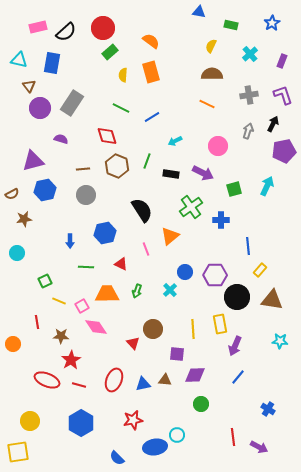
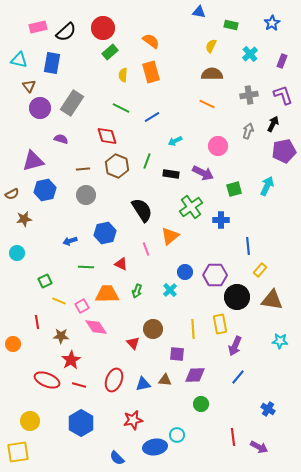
blue arrow at (70, 241): rotated 72 degrees clockwise
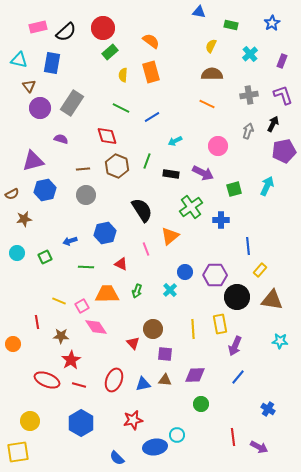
green square at (45, 281): moved 24 px up
purple square at (177, 354): moved 12 px left
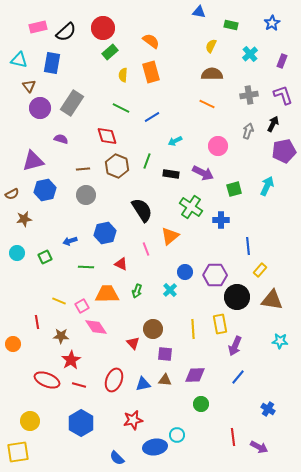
green cross at (191, 207): rotated 20 degrees counterclockwise
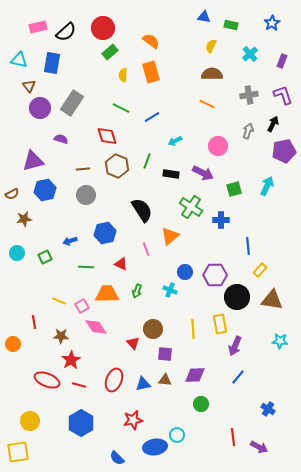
blue triangle at (199, 12): moved 5 px right, 5 px down
cyan cross at (170, 290): rotated 24 degrees counterclockwise
red line at (37, 322): moved 3 px left
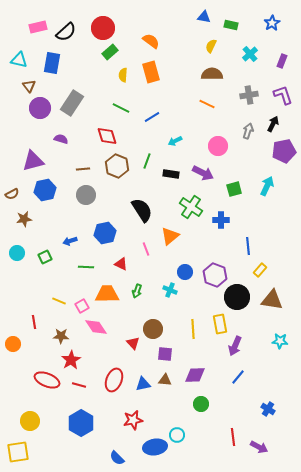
purple hexagon at (215, 275): rotated 20 degrees clockwise
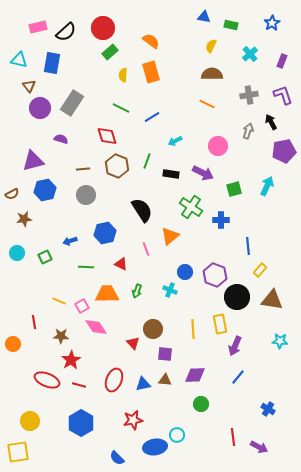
black arrow at (273, 124): moved 2 px left, 2 px up; rotated 56 degrees counterclockwise
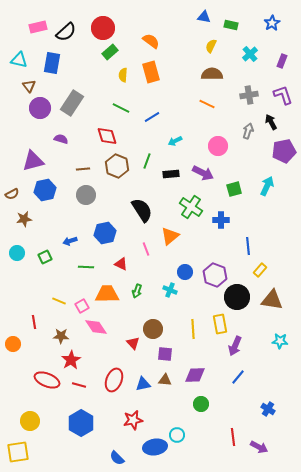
black rectangle at (171, 174): rotated 14 degrees counterclockwise
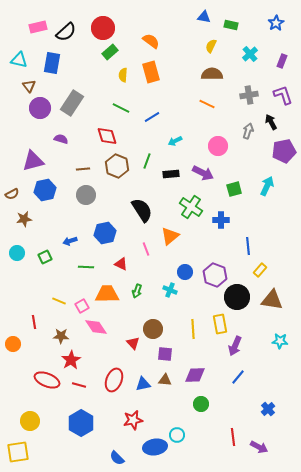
blue star at (272, 23): moved 4 px right
blue cross at (268, 409): rotated 16 degrees clockwise
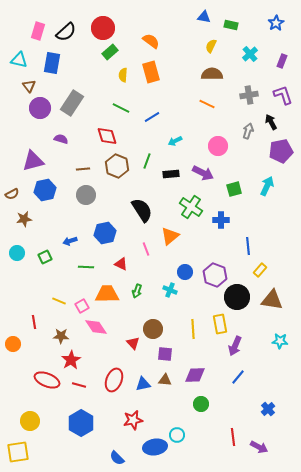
pink rectangle at (38, 27): moved 4 px down; rotated 60 degrees counterclockwise
purple pentagon at (284, 151): moved 3 px left
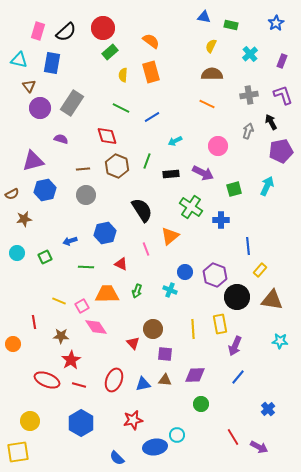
red line at (233, 437): rotated 24 degrees counterclockwise
